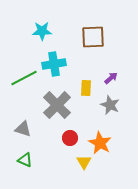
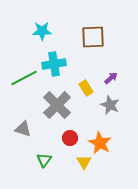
yellow rectangle: rotated 35 degrees counterclockwise
green triangle: moved 19 px right; rotated 42 degrees clockwise
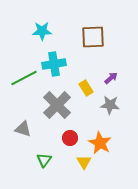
gray star: rotated 18 degrees counterclockwise
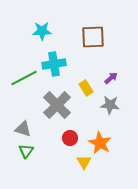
green triangle: moved 18 px left, 9 px up
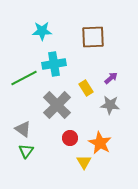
gray triangle: rotated 18 degrees clockwise
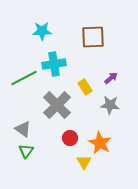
yellow rectangle: moved 1 px left, 1 px up
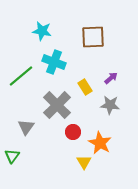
cyan star: rotated 12 degrees clockwise
cyan cross: moved 2 px up; rotated 30 degrees clockwise
green line: moved 3 px left, 2 px up; rotated 12 degrees counterclockwise
gray triangle: moved 3 px right, 2 px up; rotated 30 degrees clockwise
red circle: moved 3 px right, 6 px up
green triangle: moved 14 px left, 5 px down
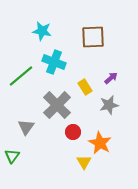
gray star: moved 1 px left; rotated 18 degrees counterclockwise
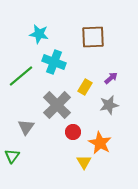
cyan star: moved 3 px left, 3 px down
yellow rectangle: rotated 63 degrees clockwise
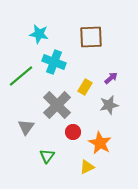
brown square: moved 2 px left
green triangle: moved 35 px right
yellow triangle: moved 3 px right, 5 px down; rotated 35 degrees clockwise
